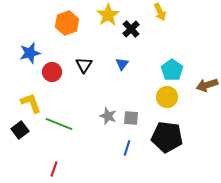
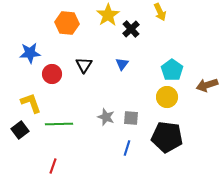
orange hexagon: rotated 25 degrees clockwise
blue star: rotated 10 degrees clockwise
red circle: moved 2 px down
gray star: moved 2 px left, 1 px down
green line: rotated 24 degrees counterclockwise
red line: moved 1 px left, 3 px up
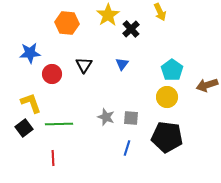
black square: moved 4 px right, 2 px up
red line: moved 8 px up; rotated 21 degrees counterclockwise
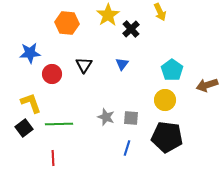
yellow circle: moved 2 px left, 3 px down
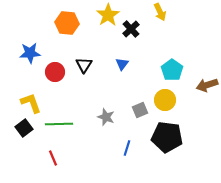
red circle: moved 3 px right, 2 px up
gray square: moved 9 px right, 8 px up; rotated 28 degrees counterclockwise
red line: rotated 21 degrees counterclockwise
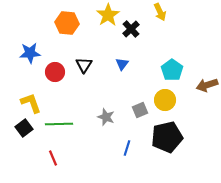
black pentagon: rotated 20 degrees counterclockwise
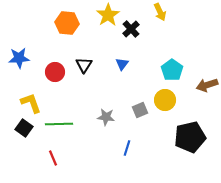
blue star: moved 11 px left, 5 px down
gray star: rotated 12 degrees counterclockwise
black square: rotated 18 degrees counterclockwise
black pentagon: moved 23 px right
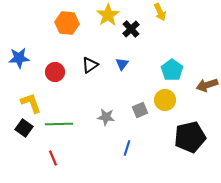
black triangle: moved 6 px right; rotated 24 degrees clockwise
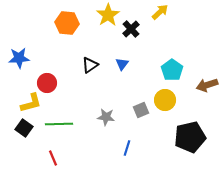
yellow arrow: rotated 108 degrees counterclockwise
red circle: moved 8 px left, 11 px down
yellow L-shape: rotated 95 degrees clockwise
gray square: moved 1 px right
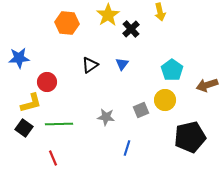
yellow arrow: rotated 120 degrees clockwise
red circle: moved 1 px up
